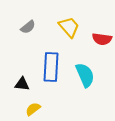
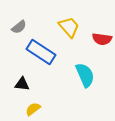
gray semicircle: moved 9 px left
blue rectangle: moved 10 px left, 15 px up; rotated 60 degrees counterclockwise
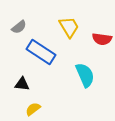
yellow trapezoid: rotated 10 degrees clockwise
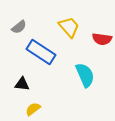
yellow trapezoid: rotated 10 degrees counterclockwise
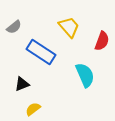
gray semicircle: moved 5 px left
red semicircle: moved 2 px down; rotated 78 degrees counterclockwise
black triangle: rotated 28 degrees counterclockwise
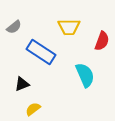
yellow trapezoid: rotated 130 degrees clockwise
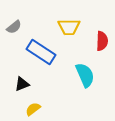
red semicircle: rotated 18 degrees counterclockwise
